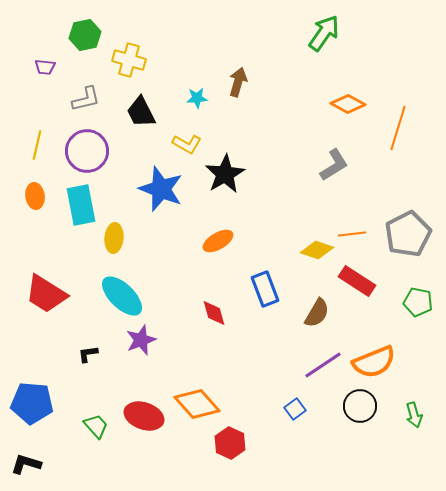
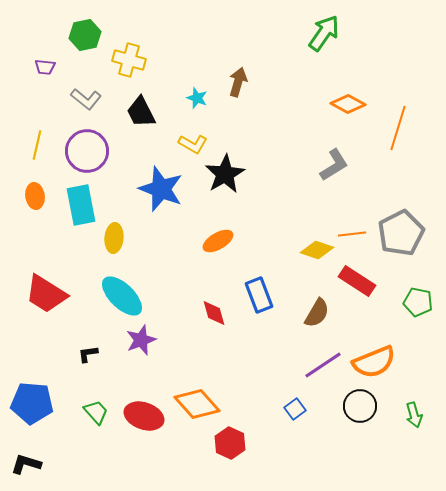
cyan star at (197, 98): rotated 25 degrees clockwise
gray L-shape at (86, 99): rotated 52 degrees clockwise
yellow L-shape at (187, 144): moved 6 px right
gray pentagon at (408, 234): moved 7 px left, 1 px up
blue rectangle at (265, 289): moved 6 px left, 6 px down
green trapezoid at (96, 426): moved 14 px up
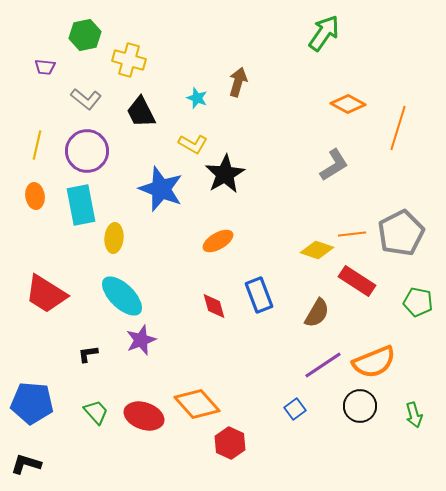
red diamond at (214, 313): moved 7 px up
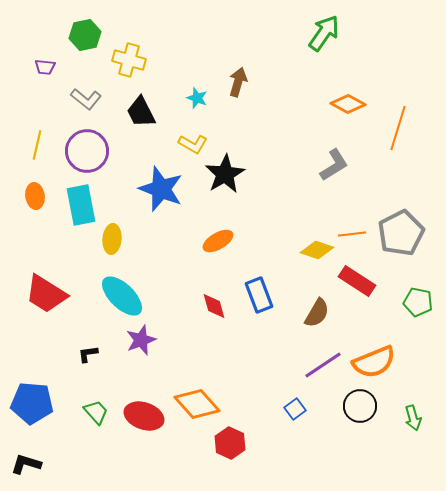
yellow ellipse at (114, 238): moved 2 px left, 1 px down
green arrow at (414, 415): moved 1 px left, 3 px down
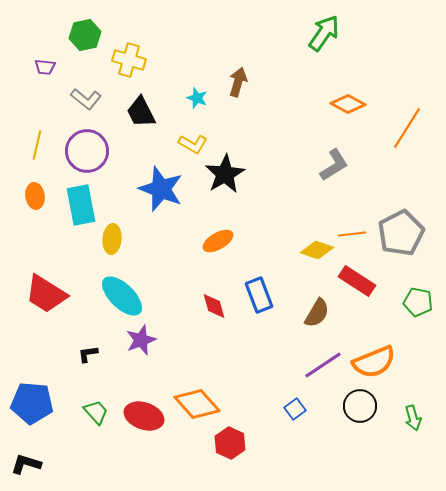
orange line at (398, 128): moved 9 px right; rotated 15 degrees clockwise
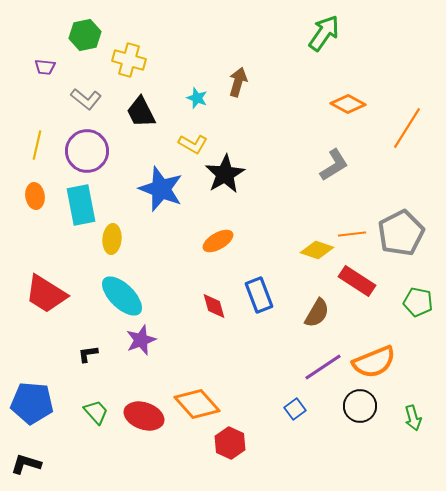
purple line at (323, 365): moved 2 px down
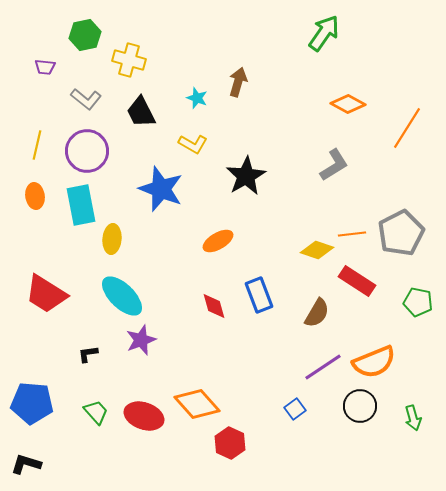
black star at (225, 174): moved 21 px right, 2 px down
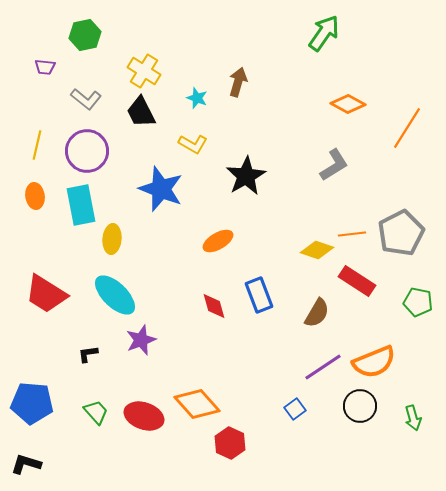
yellow cross at (129, 60): moved 15 px right, 11 px down; rotated 16 degrees clockwise
cyan ellipse at (122, 296): moved 7 px left, 1 px up
